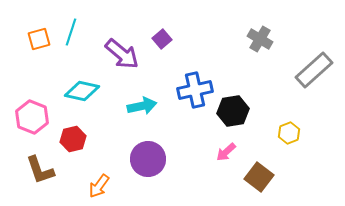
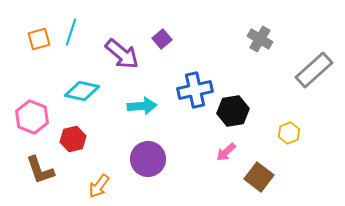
cyan arrow: rotated 8 degrees clockwise
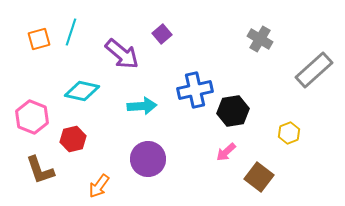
purple square: moved 5 px up
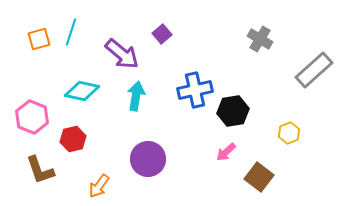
cyan arrow: moved 6 px left, 10 px up; rotated 76 degrees counterclockwise
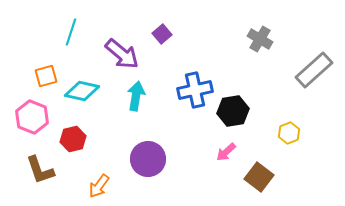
orange square: moved 7 px right, 37 px down
